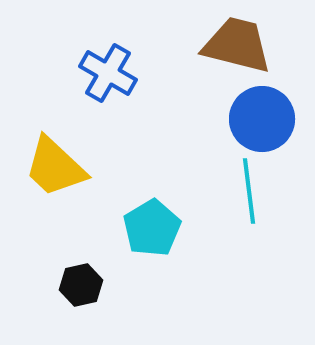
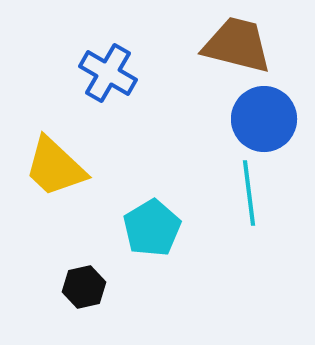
blue circle: moved 2 px right
cyan line: moved 2 px down
black hexagon: moved 3 px right, 2 px down
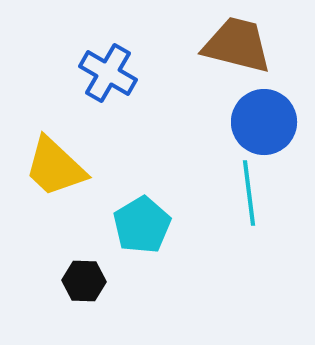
blue circle: moved 3 px down
cyan pentagon: moved 10 px left, 3 px up
black hexagon: moved 6 px up; rotated 15 degrees clockwise
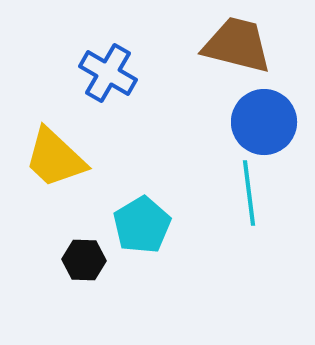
yellow trapezoid: moved 9 px up
black hexagon: moved 21 px up
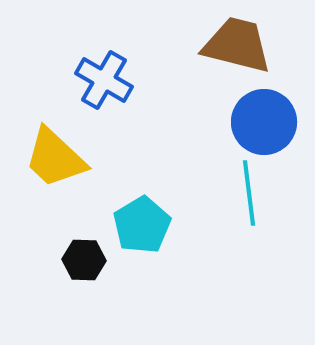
blue cross: moved 4 px left, 7 px down
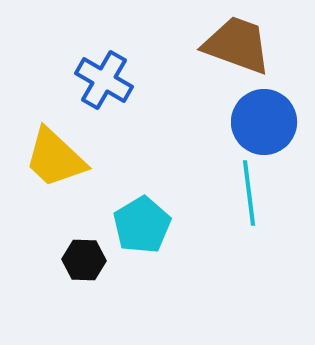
brown trapezoid: rotated 6 degrees clockwise
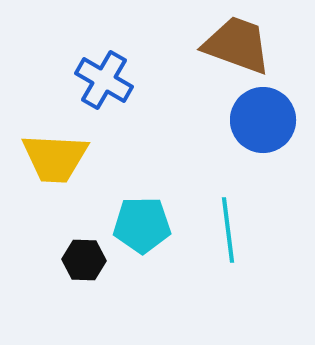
blue circle: moved 1 px left, 2 px up
yellow trapezoid: rotated 40 degrees counterclockwise
cyan line: moved 21 px left, 37 px down
cyan pentagon: rotated 30 degrees clockwise
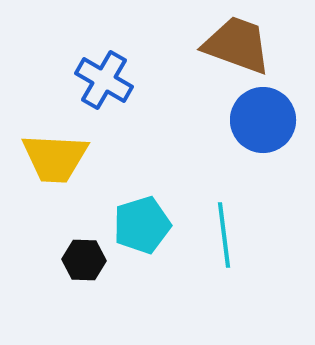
cyan pentagon: rotated 16 degrees counterclockwise
cyan line: moved 4 px left, 5 px down
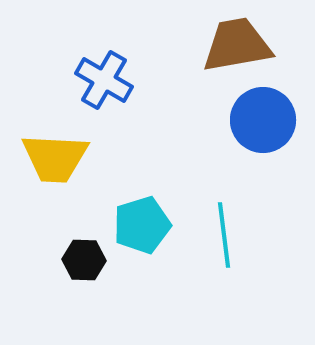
brown trapezoid: rotated 30 degrees counterclockwise
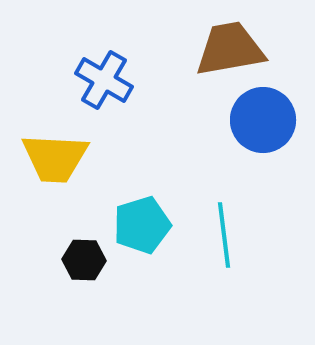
brown trapezoid: moved 7 px left, 4 px down
